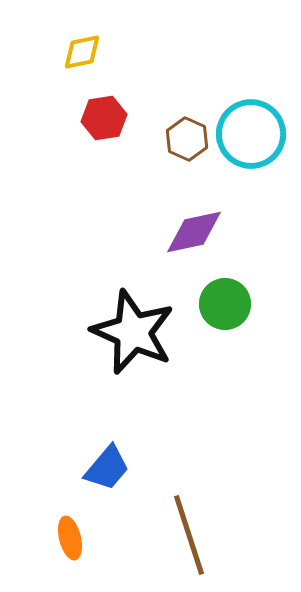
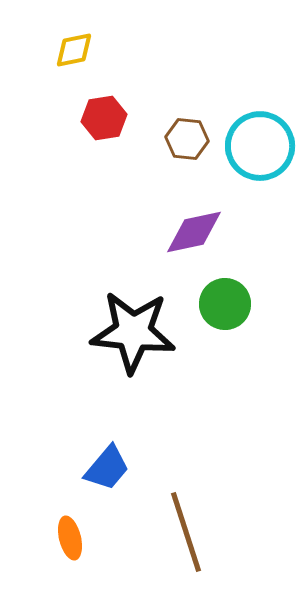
yellow diamond: moved 8 px left, 2 px up
cyan circle: moved 9 px right, 12 px down
brown hexagon: rotated 18 degrees counterclockwise
black star: rotated 18 degrees counterclockwise
brown line: moved 3 px left, 3 px up
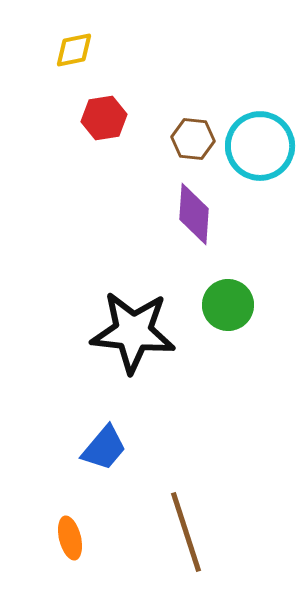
brown hexagon: moved 6 px right
purple diamond: moved 18 px up; rotated 74 degrees counterclockwise
green circle: moved 3 px right, 1 px down
blue trapezoid: moved 3 px left, 20 px up
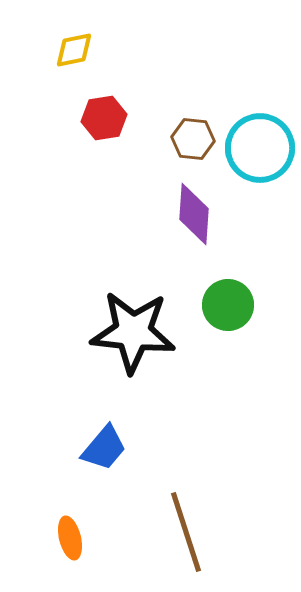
cyan circle: moved 2 px down
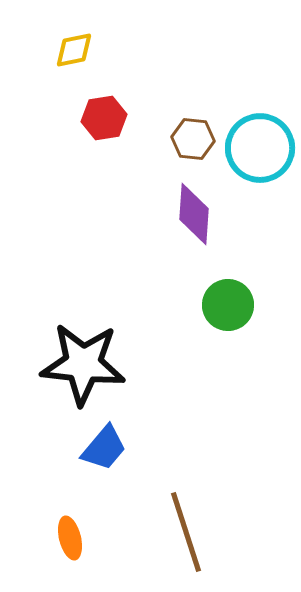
black star: moved 50 px left, 32 px down
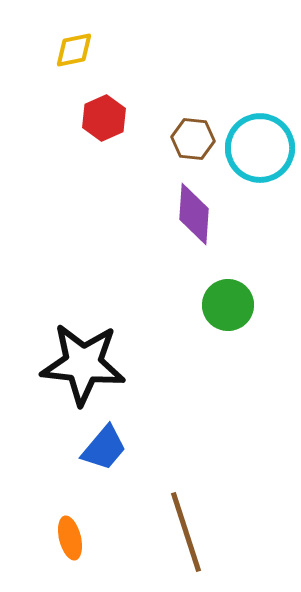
red hexagon: rotated 15 degrees counterclockwise
